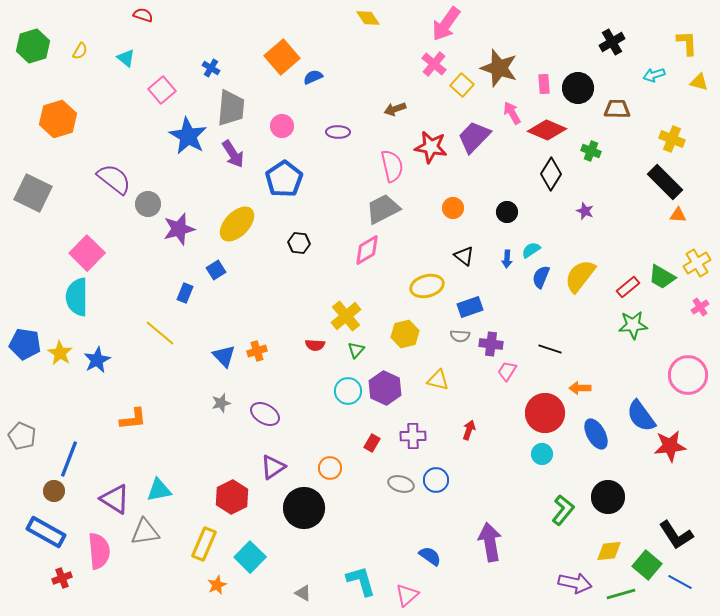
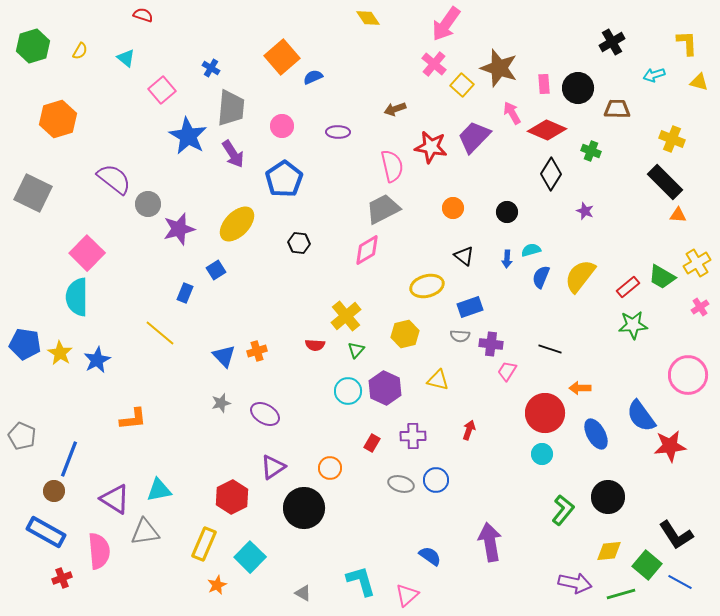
cyan semicircle at (531, 250): rotated 18 degrees clockwise
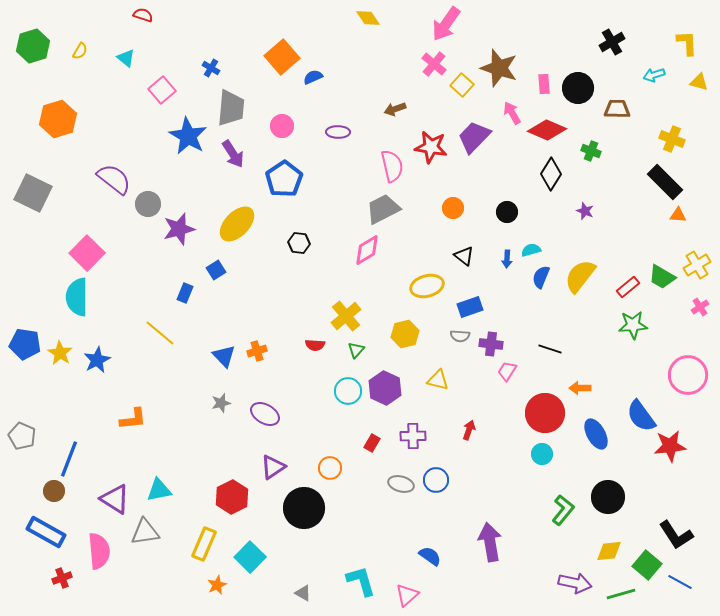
yellow cross at (697, 263): moved 2 px down
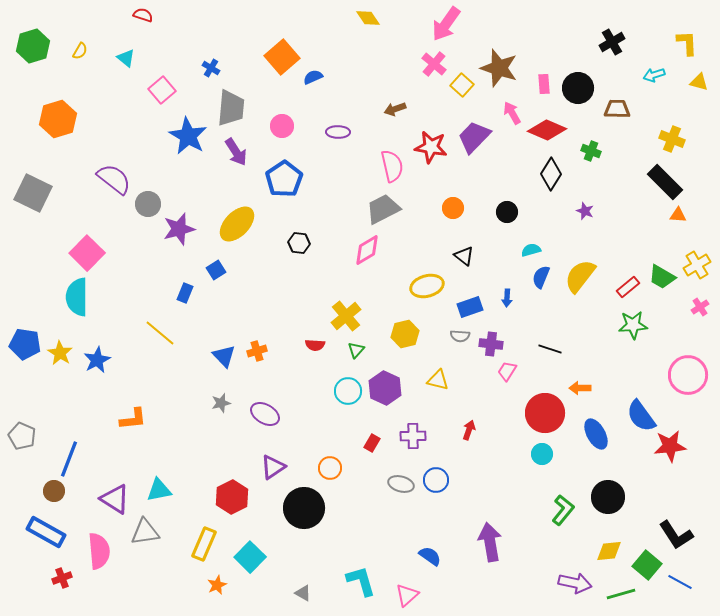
purple arrow at (233, 154): moved 3 px right, 2 px up
blue arrow at (507, 259): moved 39 px down
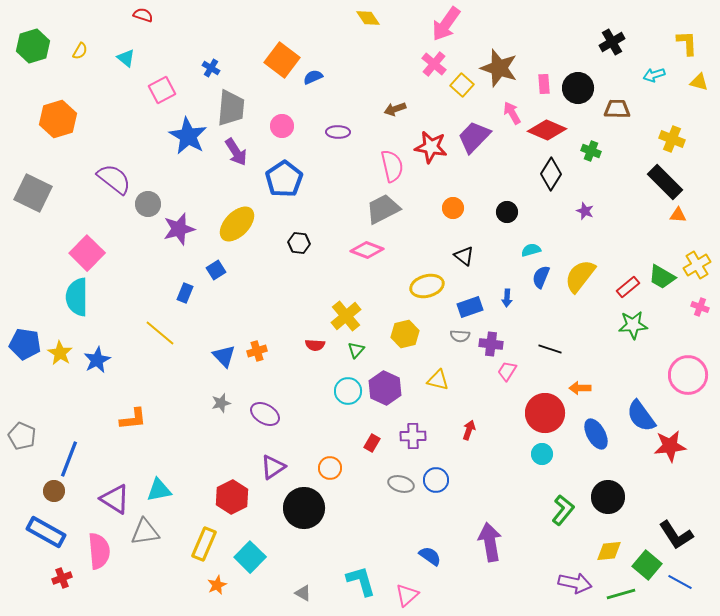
orange square at (282, 57): moved 3 px down; rotated 12 degrees counterclockwise
pink square at (162, 90): rotated 12 degrees clockwise
pink diamond at (367, 250): rotated 52 degrees clockwise
pink cross at (700, 307): rotated 36 degrees counterclockwise
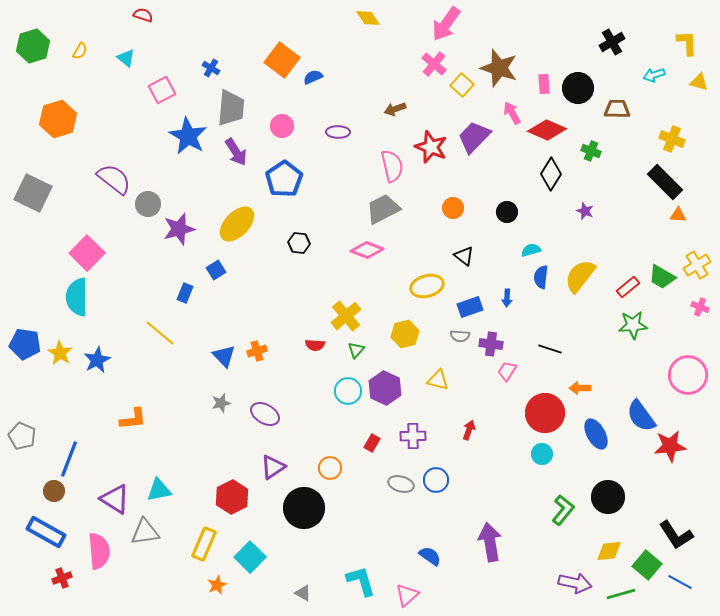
red star at (431, 147): rotated 12 degrees clockwise
blue semicircle at (541, 277): rotated 15 degrees counterclockwise
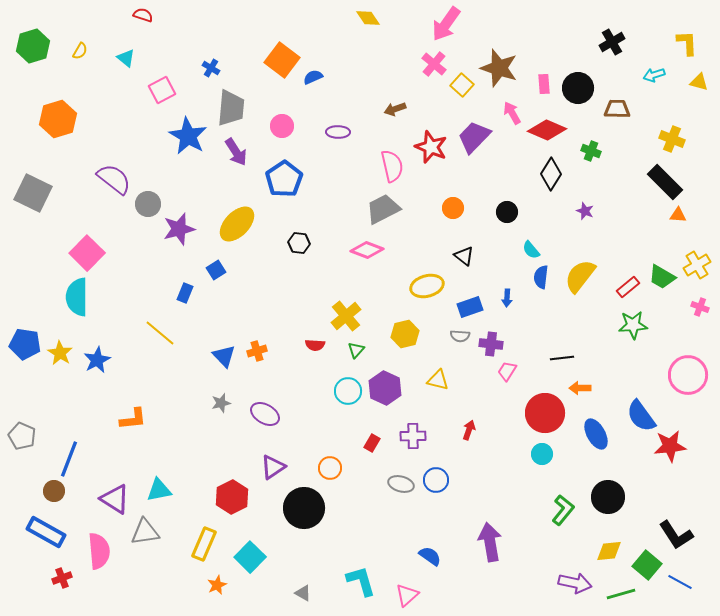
cyan semicircle at (531, 250): rotated 114 degrees counterclockwise
black line at (550, 349): moved 12 px right, 9 px down; rotated 25 degrees counterclockwise
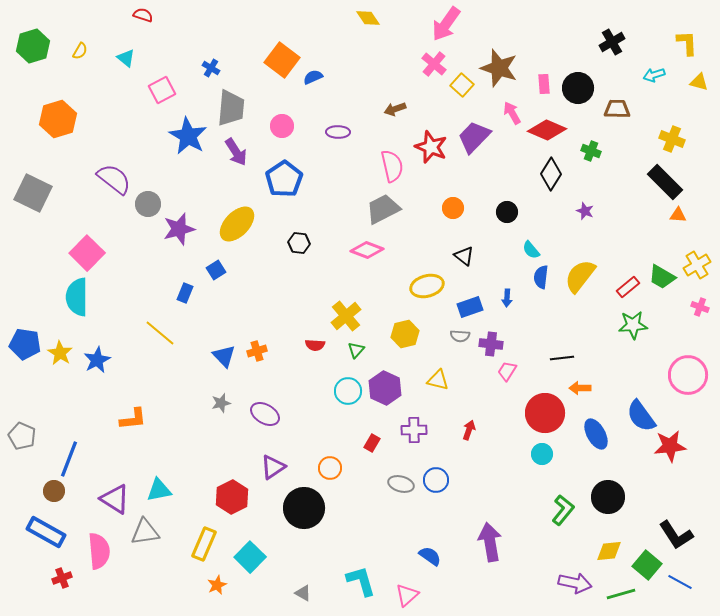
purple cross at (413, 436): moved 1 px right, 6 px up
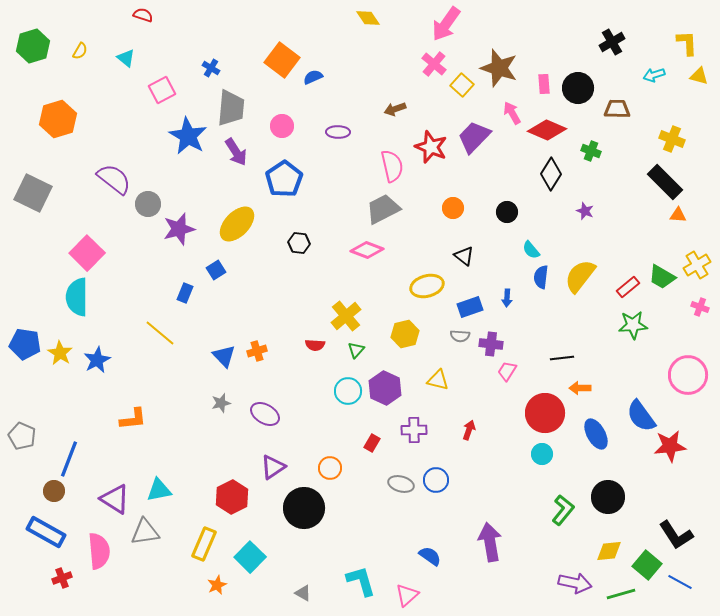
yellow triangle at (699, 82): moved 6 px up
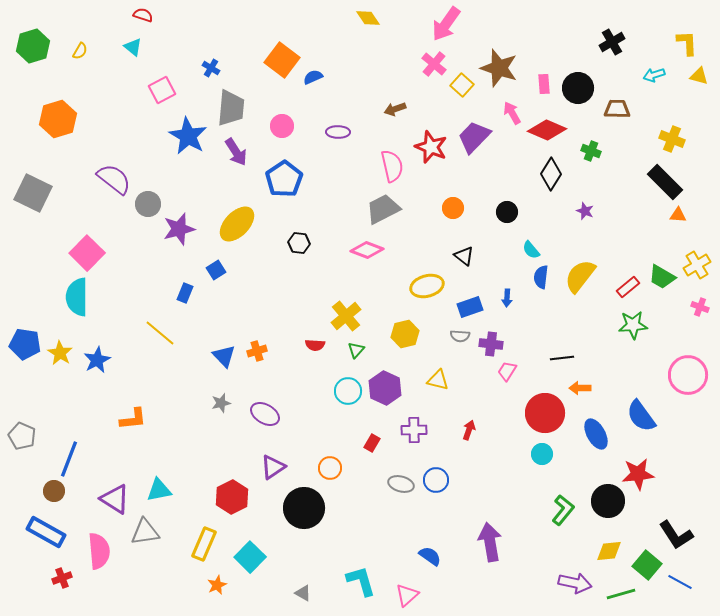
cyan triangle at (126, 58): moved 7 px right, 11 px up
red star at (670, 446): moved 32 px left, 28 px down
black circle at (608, 497): moved 4 px down
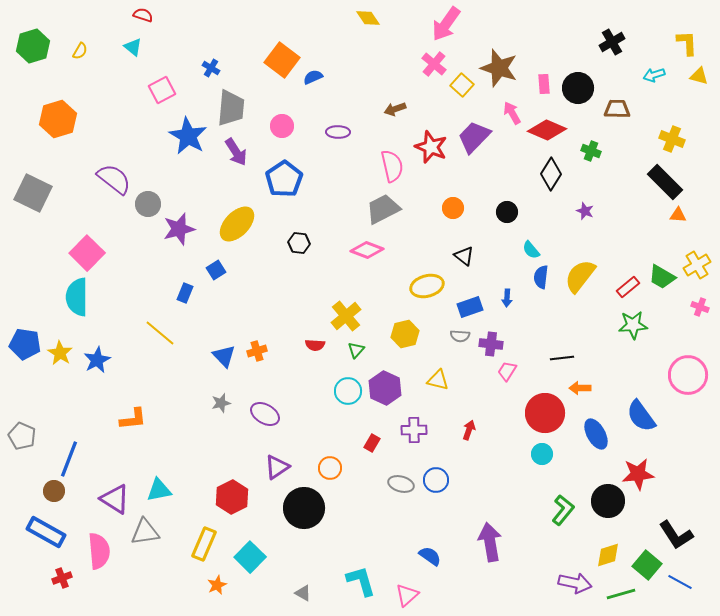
purple triangle at (273, 467): moved 4 px right
yellow diamond at (609, 551): moved 1 px left, 4 px down; rotated 12 degrees counterclockwise
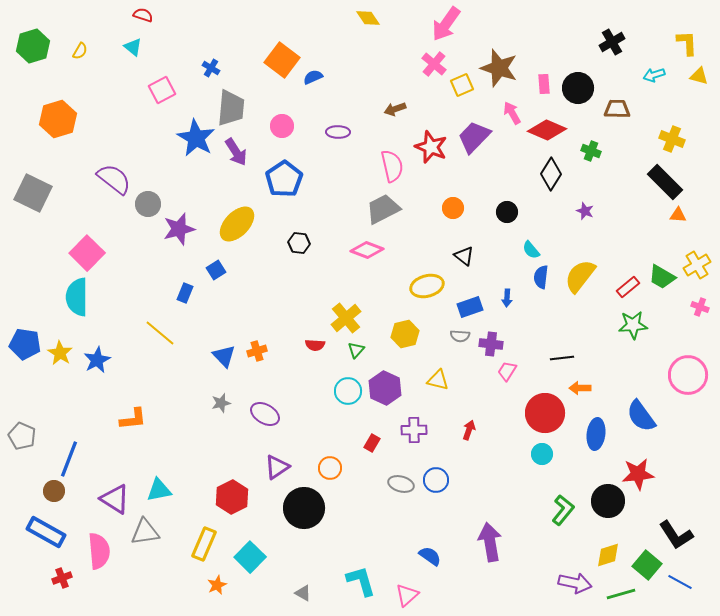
yellow square at (462, 85): rotated 25 degrees clockwise
blue star at (188, 136): moved 8 px right, 2 px down
yellow cross at (346, 316): moved 2 px down
blue ellipse at (596, 434): rotated 36 degrees clockwise
